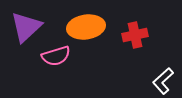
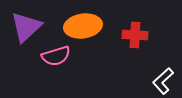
orange ellipse: moved 3 px left, 1 px up
red cross: rotated 15 degrees clockwise
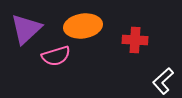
purple triangle: moved 2 px down
red cross: moved 5 px down
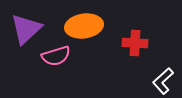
orange ellipse: moved 1 px right
red cross: moved 3 px down
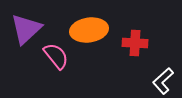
orange ellipse: moved 5 px right, 4 px down
pink semicircle: rotated 112 degrees counterclockwise
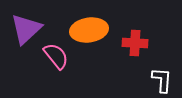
white L-shape: moved 1 px left, 1 px up; rotated 136 degrees clockwise
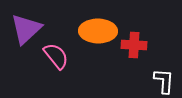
orange ellipse: moved 9 px right, 1 px down; rotated 9 degrees clockwise
red cross: moved 1 px left, 2 px down
white L-shape: moved 2 px right, 1 px down
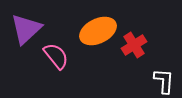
orange ellipse: rotated 27 degrees counterclockwise
red cross: rotated 35 degrees counterclockwise
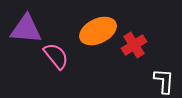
purple triangle: rotated 48 degrees clockwise
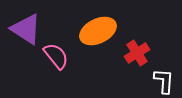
purple triangle: rotated 28 degrees clockwise
red cross: moved 3 px right, 8 px down
